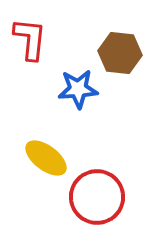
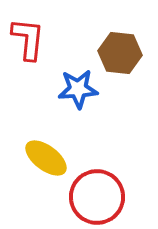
red L-shape: moved 2 px left
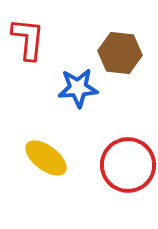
blue star: moved 1 px up
red circle: moved 31 px right, 32 px up
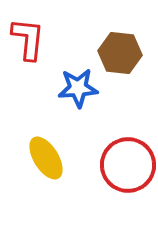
yellow ellipse: rotated 21 degrees clockwise
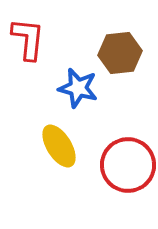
brown hexagon: rotated 12 degrees counterclockwise
blue star: rotated 18 degrees clockwise
yellow ellipse: moved 13 px right, 12 px up
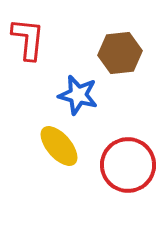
blue star: moved 7 px down
yellow ellipse: rotated 9 degrees counterclockwise
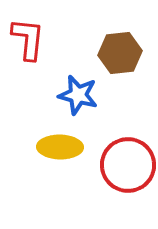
yellow ellipse: moved 1 px right, 1 px down; rotated 48 degrees counterclockwise
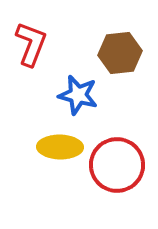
red L-shape: moved 3 px right, 5 px down; rotated 15 degrees clockwise
red circle: moved 11 px left
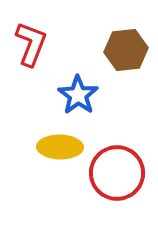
brown hexagon: moved 6 px right, 3 px up
blue star: rotated 21 degrees clockwise
red circle: moved 8 px down
